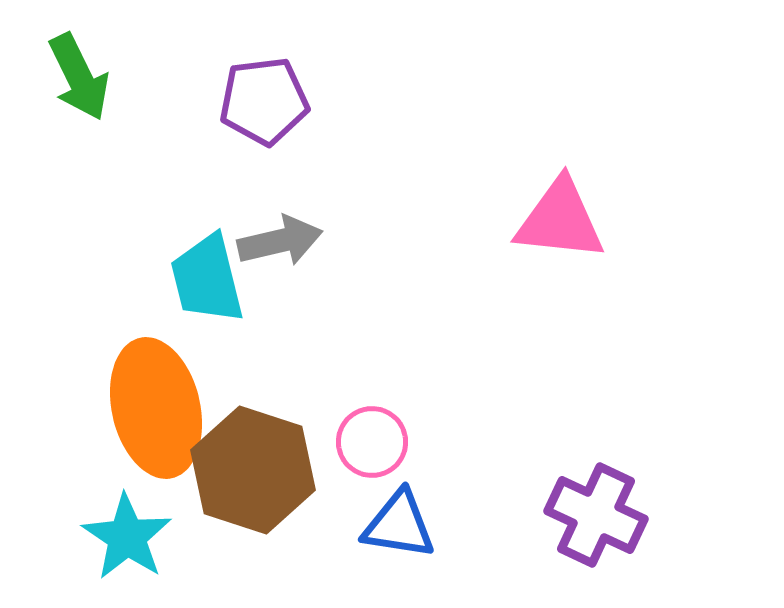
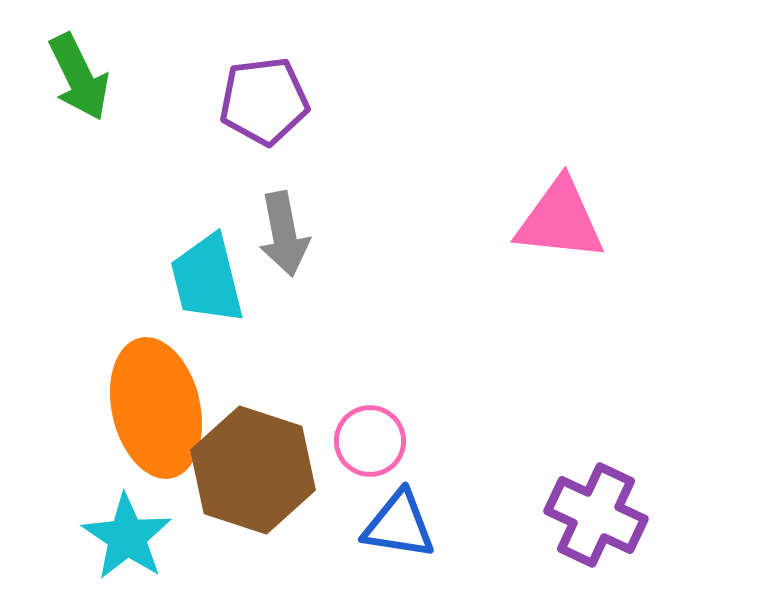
gray arrow: moved 4 px right, 7 px up; rotated 92 degrees clockwise
pink circle: moved 2 px left, 1 px up
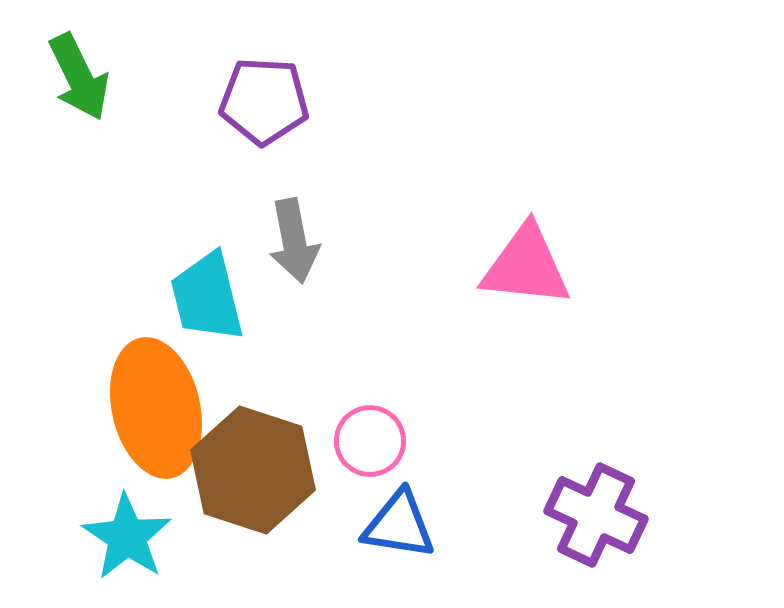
purple pentagon: rotated 10 degrees clockwise
pink triangle: moved 34 px left, 46 px down
gray arrow: moved 10 px right, 7 px down
cyan trapezoid: moved 18 px down
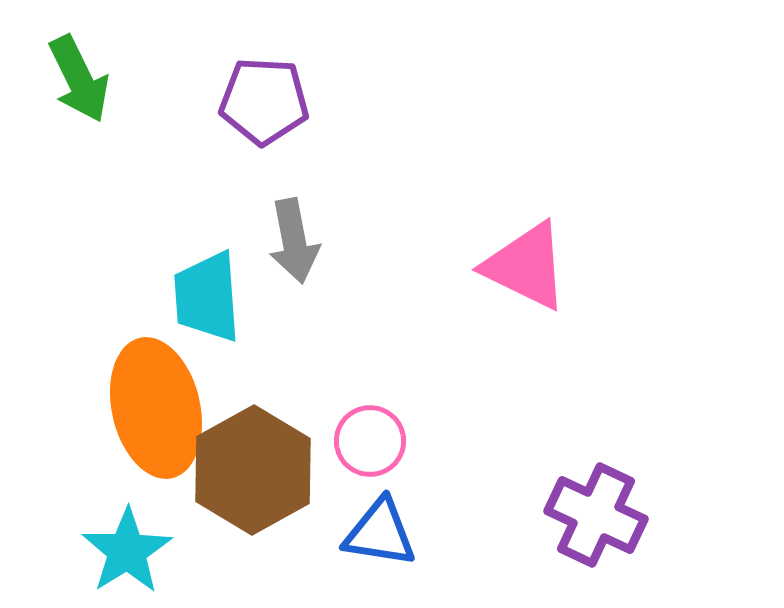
green arrow: moved 2 px down
pink triangle: rotated 20 degrees clockwise
cyan trapezoid: rotated 10 degrees clockwise
brown hexagon: rotated 13 degrees clockwise
blue triangle: moved 19 px left, 8 px down
cyan star: moved 14 px down; rotated 6 degrees clockwise
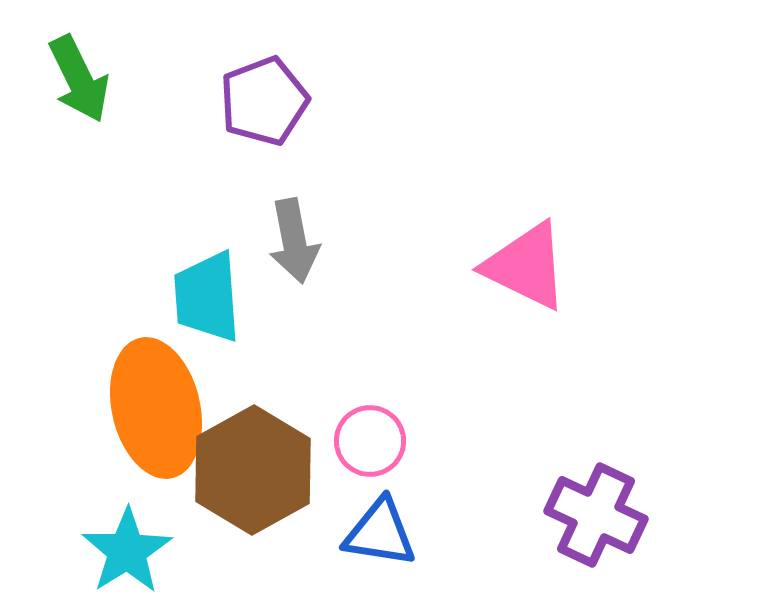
purple pentagon: rotated 24 degrees counterclockwise
